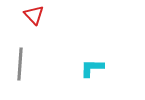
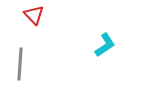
cyan L-shape: moved 13 px right, 23 px up; rotated 145 degrees clockwise
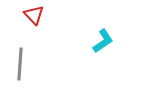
cyan L-shape: moved 2 px left, 4 px up
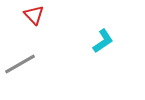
gray line: rotated 56 degrees clockwise
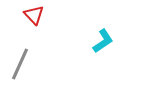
gray line: rotated 36 degrees counterclockwise
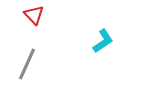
gray line: moved 7 px right
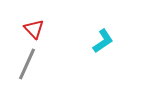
red triangle: moved 14 px down
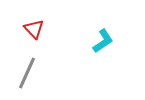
gray line: moved 9 px down
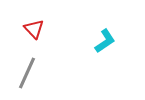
cyan L-shape: moved 2 px right
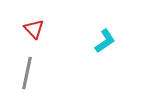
gray line: rotated 12 degrees counterclockwise
